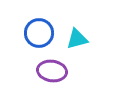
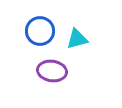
blue circle: moved 1 px right, 2 px up
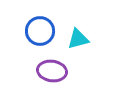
cyan triangle: moved 1 px right
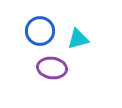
purple ellipse: moved 3 px up
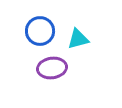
purple ellipse: rotated 16 degrees counterclockwise
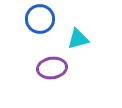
blue circle: moved 12 px up
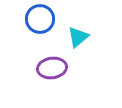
cyan triangle: moved 2 px up; rotated 25 degrees counterclockwise
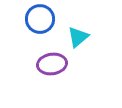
purple ellipse: moved 4 px up
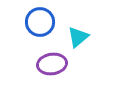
blue circle: moved 3 px down
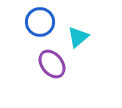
purple ellipse: rotated 60 degrees clockwise
